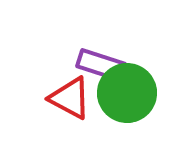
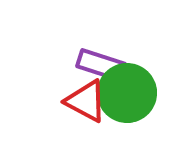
red triangle: moved 16 px right, 3 px down
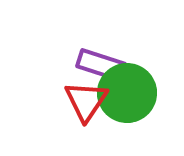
red triangle: rotated 36 degrees clockwise
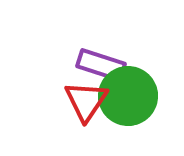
green circle: moved 1 px right, 3 px down
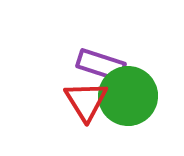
red triangle: rotated 6 degrees counterclockwise
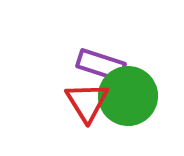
red triangle: moved 1 px right, 1 px down
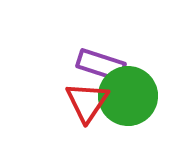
red triangle: rotated 6 degrees clockwise
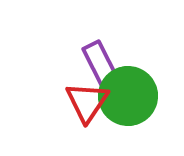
purple rectangle: rotated 45 degrees clockwise
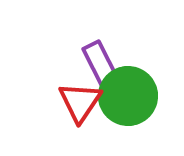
red triangle: moved 7 px left
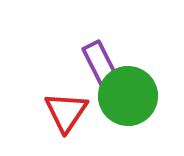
red triangle: moved 14 px left, 10 px down
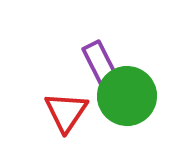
green circle: moved 1 px left
